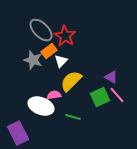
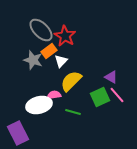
white ellipse: moved 2 px left, 1 px up; rotated 35 degrees counterclockwise
green line: moved 5 px up
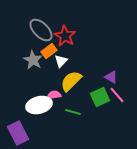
gray star: rotated 12 degrees clockwise
